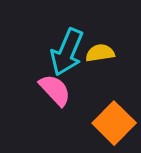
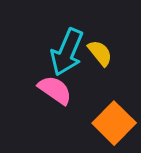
yellow semicircle: rotated 60 degrees clockwise
pink semicircle: rotated 12 degrees counterclockwise
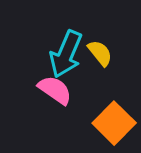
cyan arrow: moved 1 px left, 2 px down
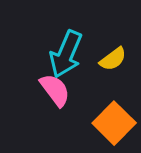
yellow semicircle: moved 13 px right, 6 px down; rotated 92 degrees clockwise
pink semicircle: rotated 18 degrees clockwise
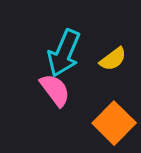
cyan arrow: moved 2 px left, 1 px up
